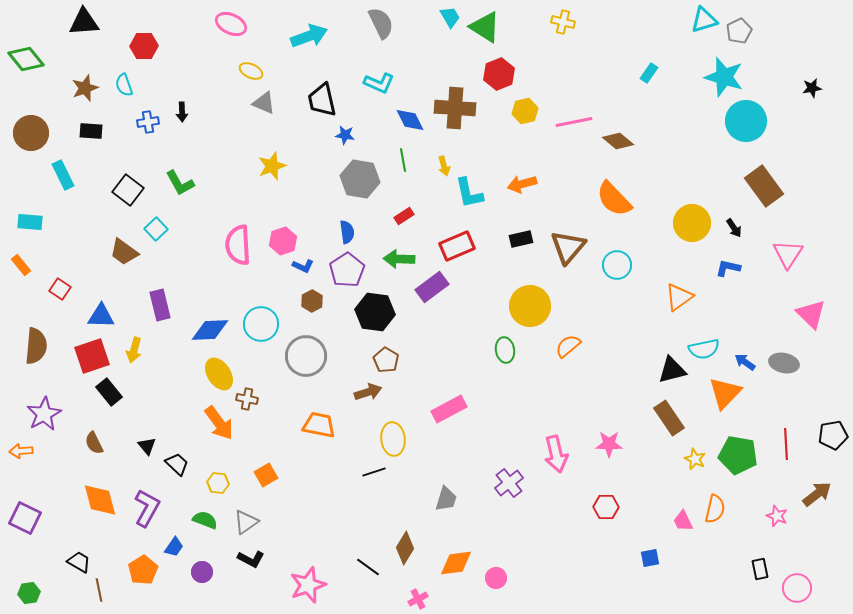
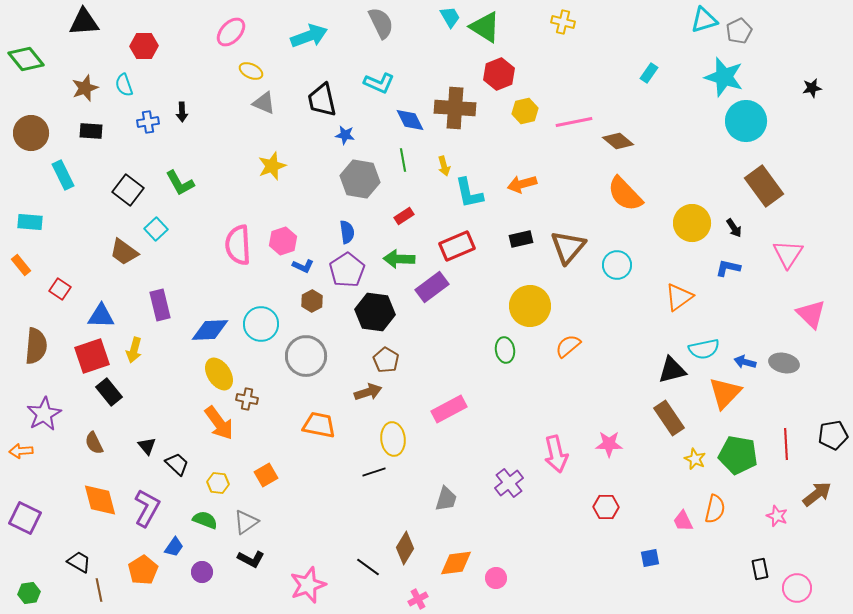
pink ellipse at (231, 24): moved 8 px down; rotated 72 degrees counterclockwise
orange semicircle at (614, 199): moved 11 px right, 5 px up
blue arrow at (745, 362): rotated 20 degrees counterclockwise
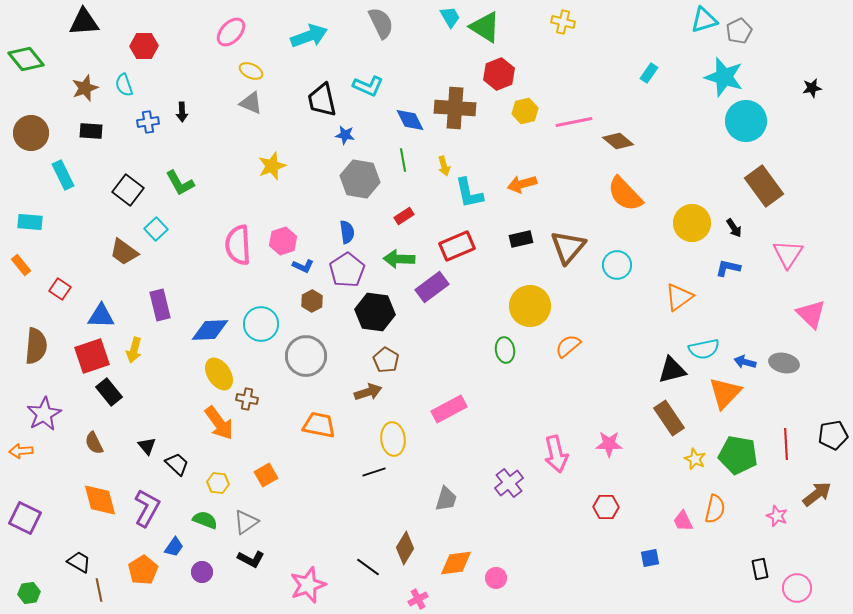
cyan L-shape at (379, 83): moved 11 px left, 3 px down
gray triangle at (264, 103): moved 13 px left
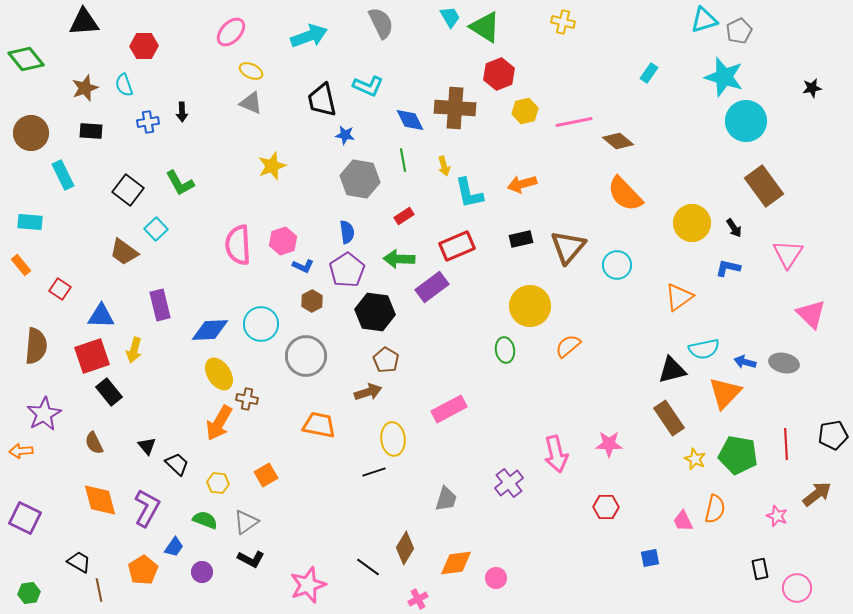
orange arrow at (219, 423): rotated 66 degrees clockwise
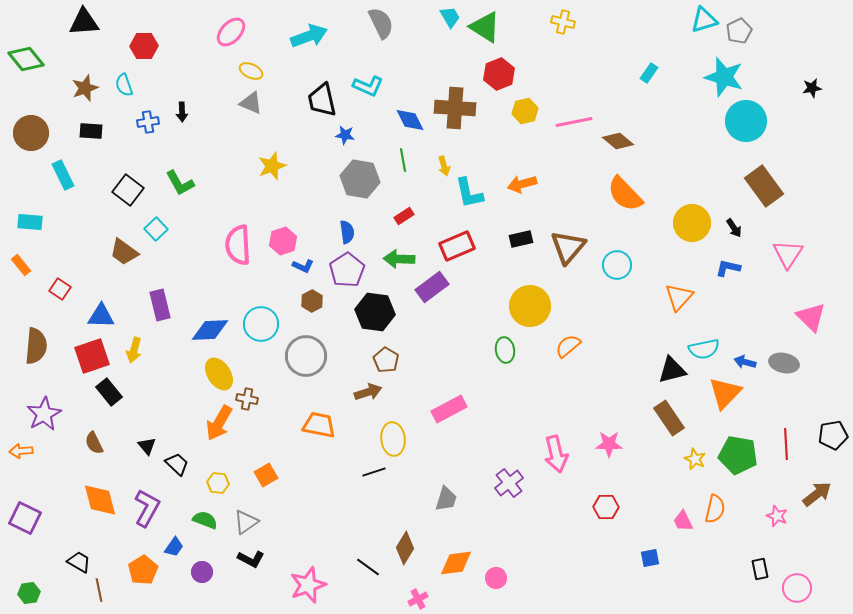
orange triangle at (679, 297): rotated 12 degrees counterclockwise
pink triangle at (811, 314): moved 3 px down
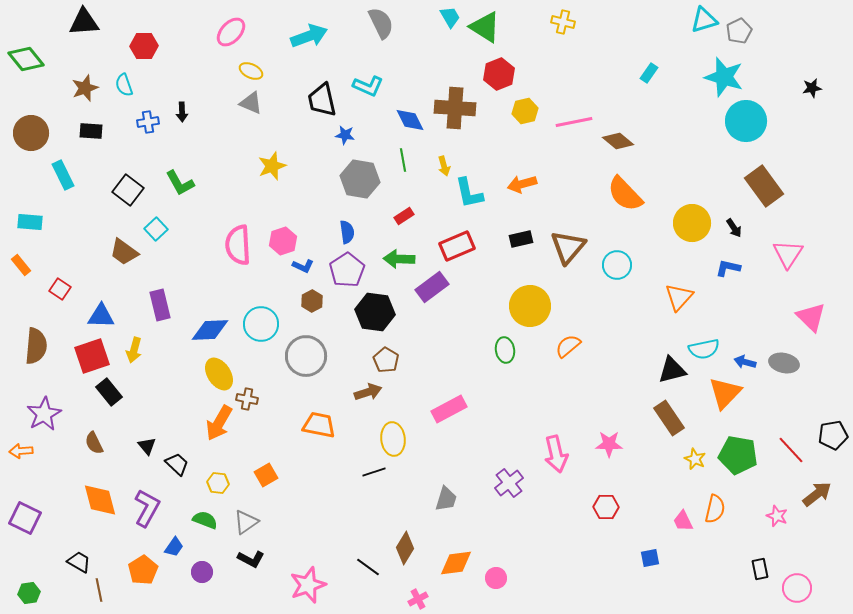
red line at (786, 444): moved 5 px right, 6 px down; rotated 40 degrees counterclockwise
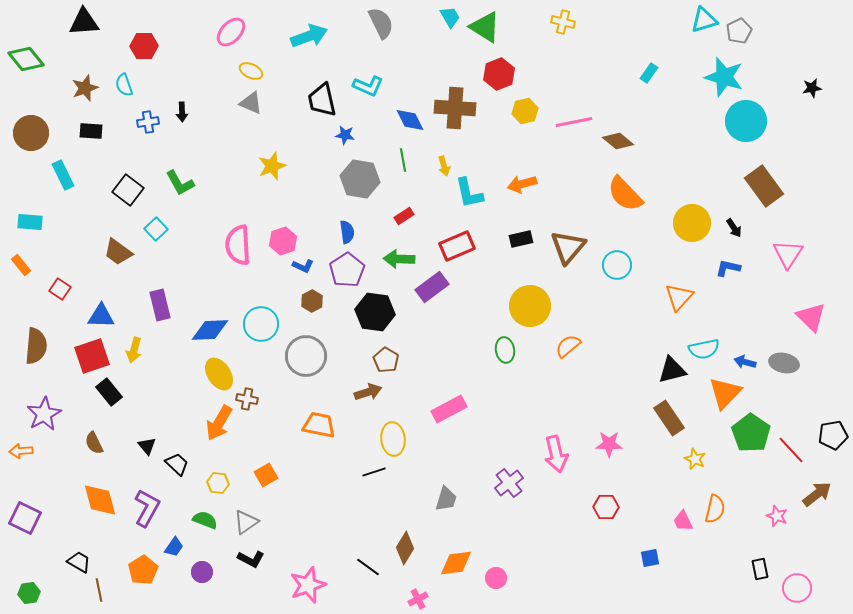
brown trapezoid at (124, 252): moved 6 px left
green pentagon at (738, 455): moved 13 px right, 22 px up; rotated 24 degrees clockwise
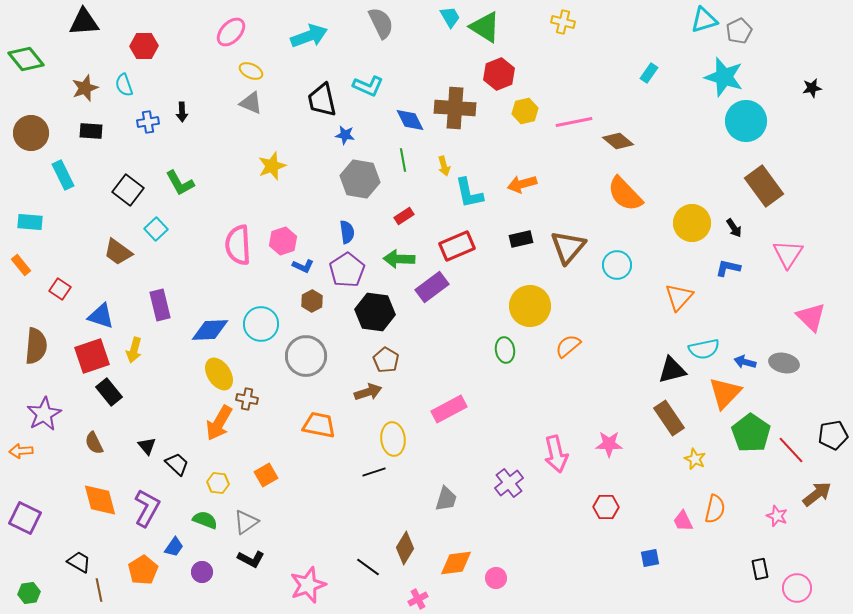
blue triangle at (101, 316): rotated 16 degrees clockwise
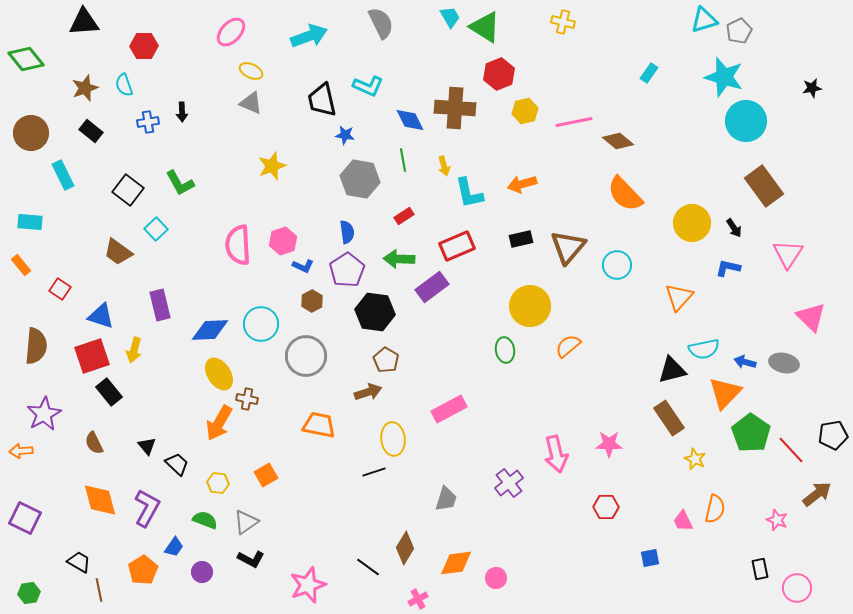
black rectangle at (91, 131): rotated 35 degrees clockwise
pink star at (777, 516): moved 4 px down
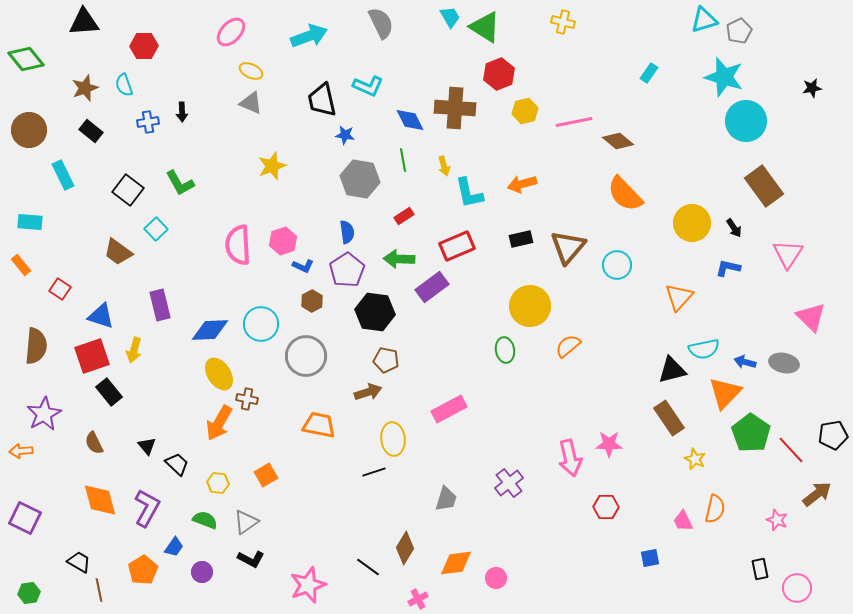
brown circle at (31, 133): moved 2 px left, 3 px up
brown pentagon at (386, 360): rotated 20 degrees counterclockwise
pink arrow at (556, 454): moved 14 px right, 4 px down
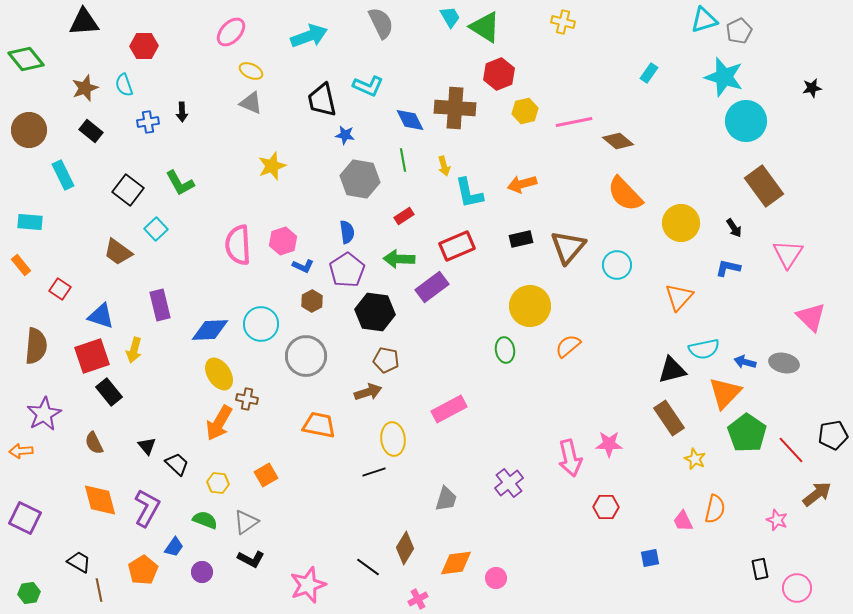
yellow circle at (692, 223): moved 11 px left
green pentagon at (751, 433): moved 4 px left
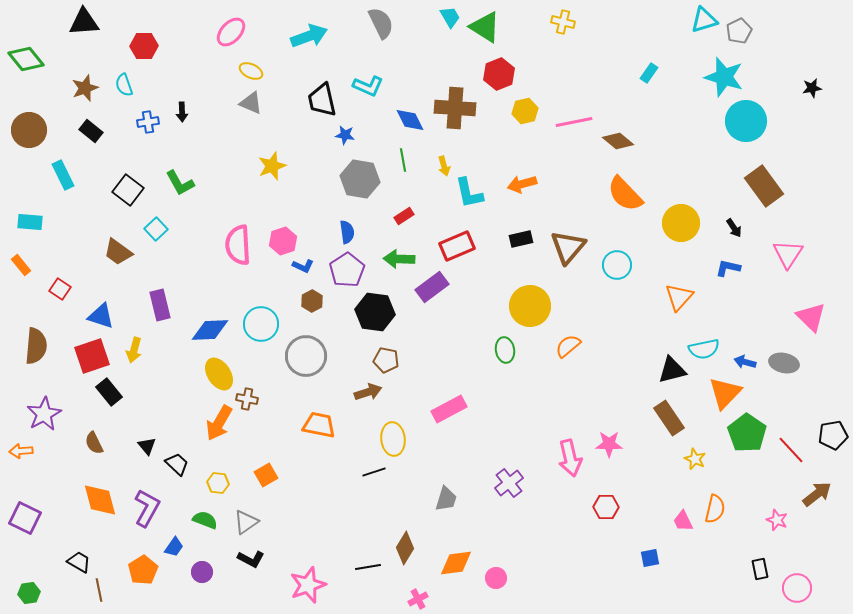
black line at (368, 567): rotated 45 degrees counterclockwise
